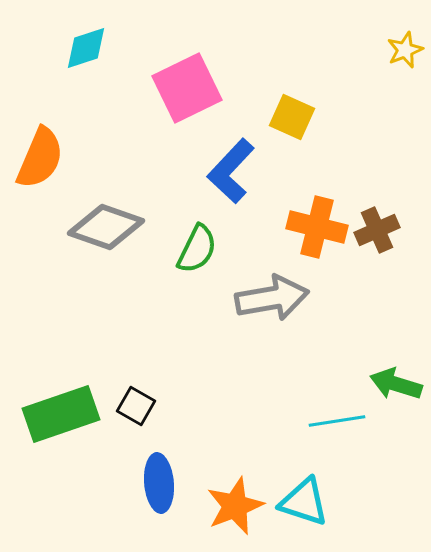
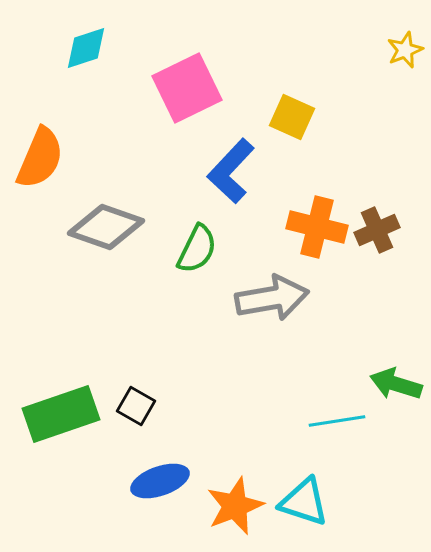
blue ellipse: moved 1 px right, 2 px up; rotated 76 degrees clockwise
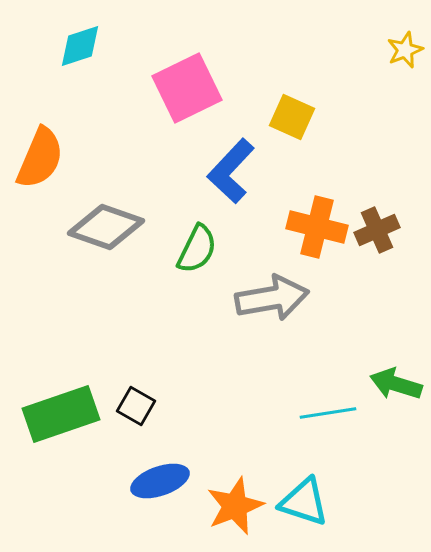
cyan diamond: moved 6 px left, 2 px up
cyan line: moved 9 px left, 8 px up
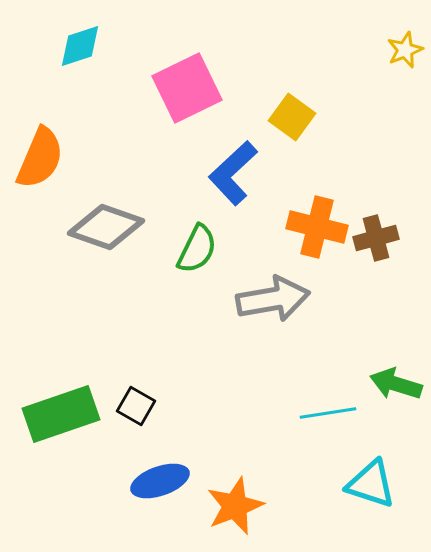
yellow square: rotated 12 degrees clockwise
blue L-shape: moved 2 px right, 2 px down; rotated 4 degrees clockwise
brown cross: moved 1 px left, 8 px down; rotated 9 degrees clockwise
gray arrow: moved 1 px right, 1 px down
cyan triangle: moved 67 px right, 18 px up
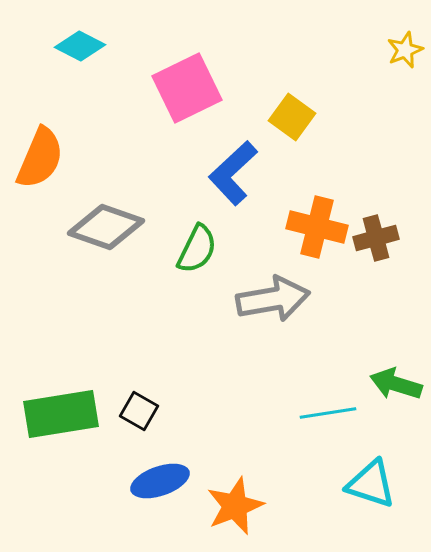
cyan diamond: rotated 45 degrees clockwise
black square: moved 3 px right, 5 px down
green rectangle: rotated 10 degrees clockwise
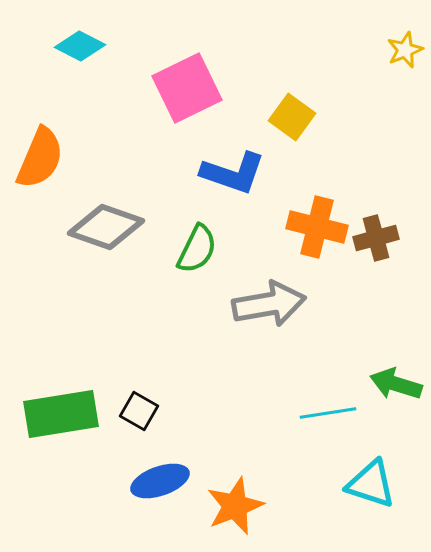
blue L-shape: rotated 118 degrees counterclockwise
gray arrow: moved 4 px left, 5 px down
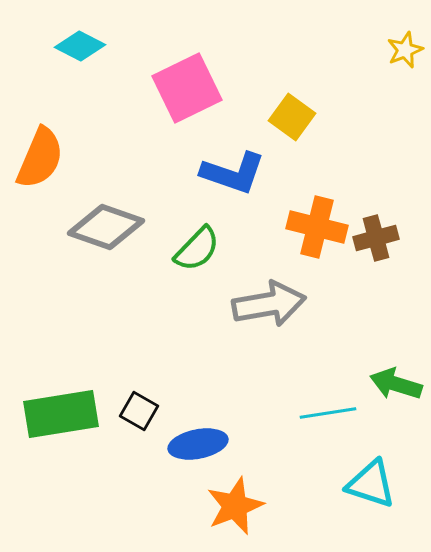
green semicircle: rotated 18 degrees clockwise
blue ellipse: moved 38 px right, 37 px up; rotated 8 degrees clockwise
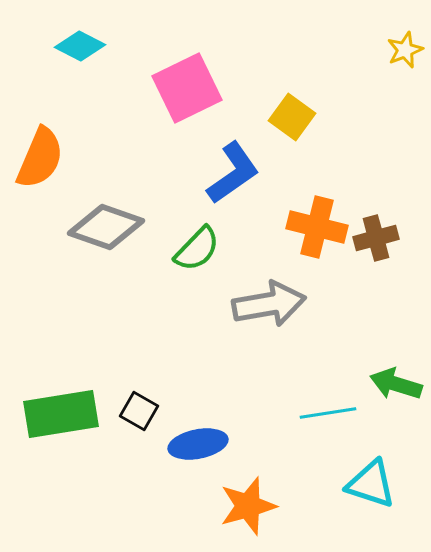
blue L-shape: rotated 54 degrees counterclockwise
orange star: moved 13 px right; rotated 6 degrees clockwise
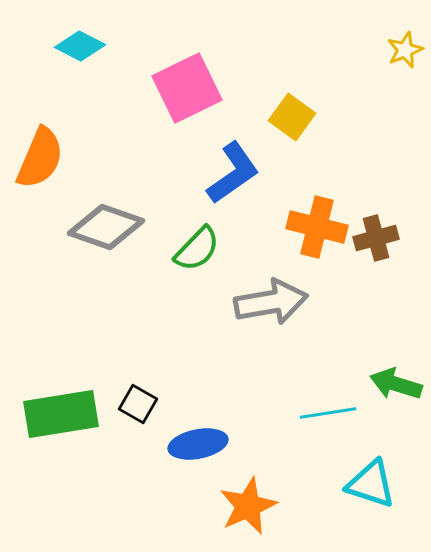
gray arrow: moved 2 px right, 2 px up
black square: moved 1 px left, 7 px up
orange star: rotated 8 degrees counterclockwise
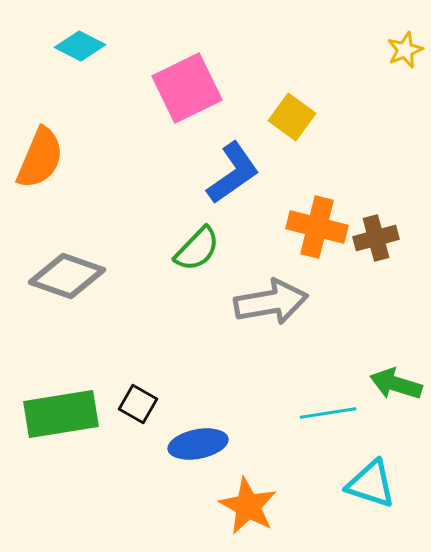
gray diamond: moved 39 px left, 49 px down
orange star: rotated 20 degrees counterclockwise
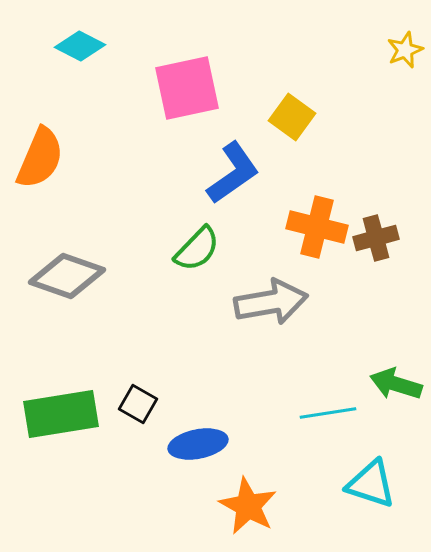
pink square: rotated 14 degrees clockwise
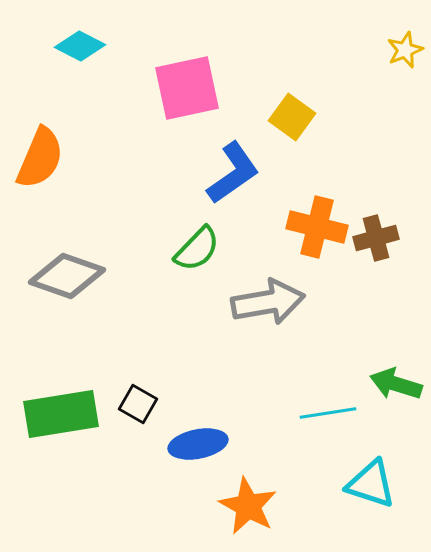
gray arrow: moved 3 px left
